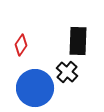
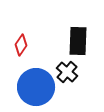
blue circle: moved 1 px right, 1 px up
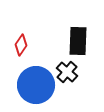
blue circle: moved 2 px up
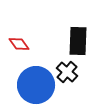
red diamond: moved 2 px left, 1 px up; rotated 70 degrees counterclockwise
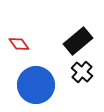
black rectangle: rotated 48 degrees clockwise
black cross: moved 15 px right
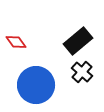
red diamond: moved 3 px left, 2 px up
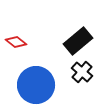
red diamond: rotated 15 degrees counterclockwise
